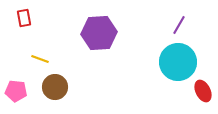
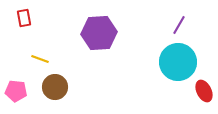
red ellipse: moved 1 px right
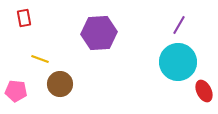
brown circle: moved 5 px right, 3 px up
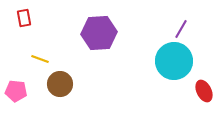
purple line: moved 2 px right, 4 px down
cyan circle: moved 4 px left, 1 px up
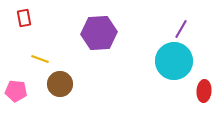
red ellipse: rotated 30 degrees clockwise
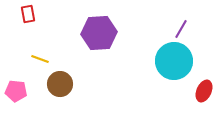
red rectangle: moved 4 px right, 4 px up
red ellipse: rotated 20 degrees clockwise
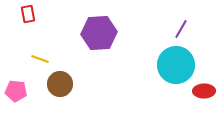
cyan circle: moved 2 px right, 4 px down
red ellipse: rotated 65 degrees clockwise
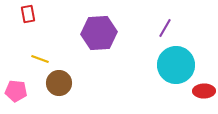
purple line: moved 16 px left, 1 px up
brown circle: moved 1 px left, 1 px up
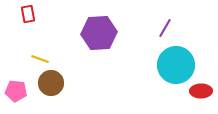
brown circle: moved 8 px left
red ellipse: moved 3 px left
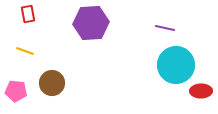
purple line: rotated 72 degrees clockwise
purple hexagon: moved 8 px left, 10 px up
yellow line: moved 15 px left, 8 px up
brown circle: moved 1 px right
